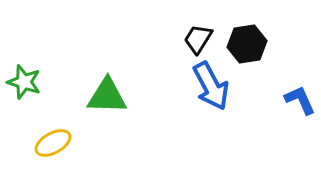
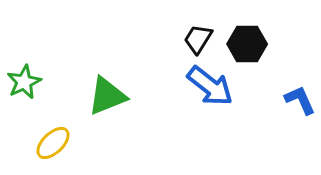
black hexagon: rotated 9 degrees clockwise
green star: rotated 28 degrees clockwise
blue arrow: moved 1 px left; rotated 24 degrees counterclockwise
green triangle: rotated 24 degrees counterclockwise
yellow ellipse: rotated 15 degrees counterclockwise
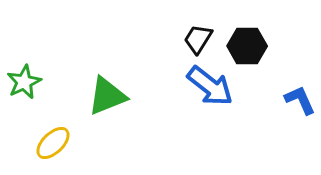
black hexagon: moved 2 px down
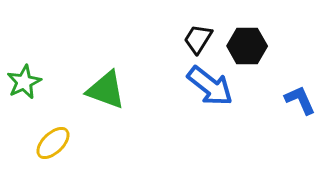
green triangle: moved 1 px left, 6 px up; rotated 42 degrees clockwise
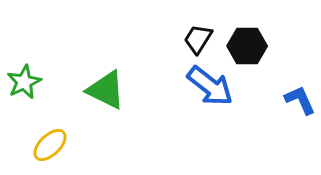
green triangle: rotated 6 degrees clockwise
yellow ellipse: moved 3 px left, 2 px down
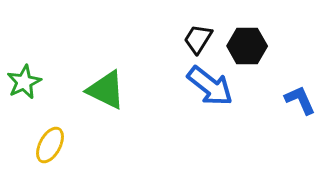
yellow ellipse: rotated 18 degrees counterclockwise
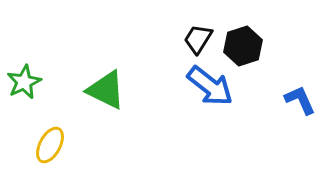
black hexagon: moved 4 px left; rotated 18 degrees counterclockwise
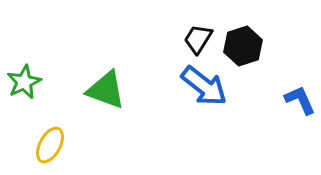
blue arrow: moved 6 px left
green triangle: rotated 6 degrees counterclockwise
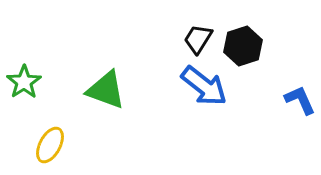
green star: rotated 8 degrees counterclockwise
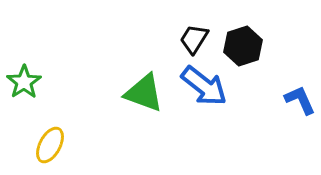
black trapezoid: moved 4 px left
green triangle: moved 38 px right, 3 px down
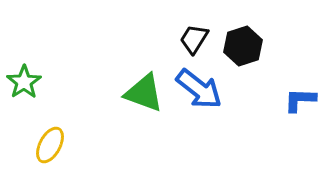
blue arrow: moved 5 px left, 3 px down
blue L-shape: rotated 64 degrees counterclockwise
